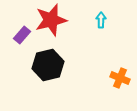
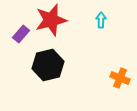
purple rectangle: moved 1 px left, 1 px up
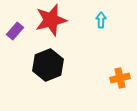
purple rectangle: moved 6 px left, 3 px up
black hexagon: rotated 8 degrees counterclockwise
orange cross: rotated 36 degrees counterclockwise
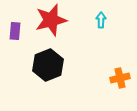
purple rectangle: rotated 36 degrees counterclockwise
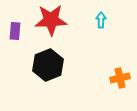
red star: rotated 12 degrees clockwise
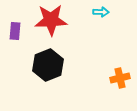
cyan arrow: moved 8 px up; rotated 91 degrees clockwise
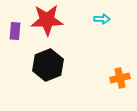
cyan arrow: moved 1 px right, 7 px down
red star: moved 4 px left
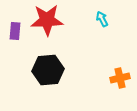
cyan arrow: rotated 119 degrees counterclockwise
black hexagon: moved 5 px down; rotated 16 degrees clockwise
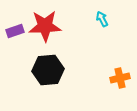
red star: moved 2 px left, 6 px down
purple rectangle: rotated 66 degrees clockwise
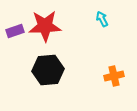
orange cross: moved 6 px left, 2 px up
